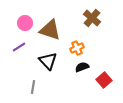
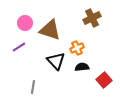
brown cross: rotated 24 degrees clockwise
black triangle: moved 8 px right
black semicircle: rotated 16 degrees clockwise
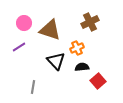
brown cross: moved 2 px left, 4 px down
pink circle: moved 1 px left
red square: moved 6 px left, 1 px down
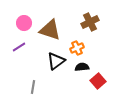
black triangle: rotated 36 degrees clockwise
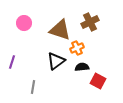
brown triangle: moved 10 px right
purple line: moved 7 px left, 15 px down; rotated 40 degrees counterclockwise
red square: rotated 21 degrees counterclockwise
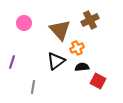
brown cross: moved 2 px up
brown triangle: rotated 30 degrees clockwise
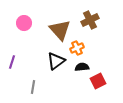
red square: rotated 35 degrees clockwise
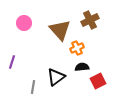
black triangle: moved 16 px down
